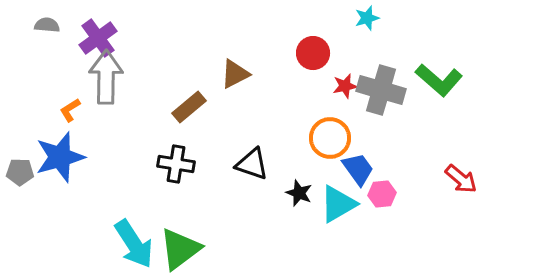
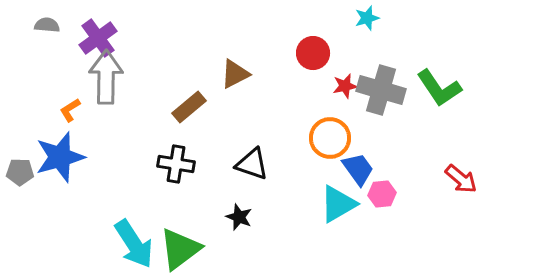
green L-shape: moved 8 px down; rotated 15 degrees clockwise
black star: moved 60 px left, 24 px down
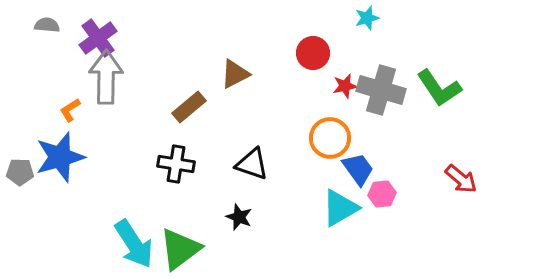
cyan triangle: moved 2 px right, 4 px down
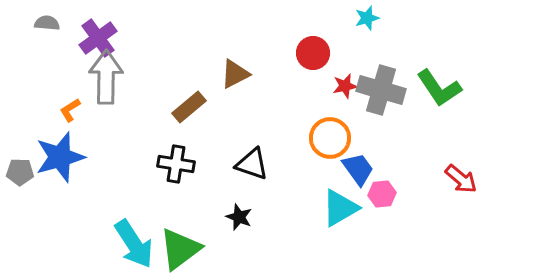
gray semicircle: moved 2 px up
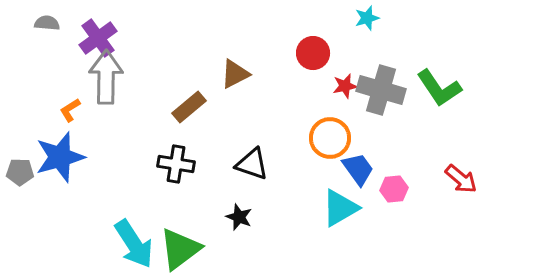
pink hexagon: moved 12 px right, 5 px up
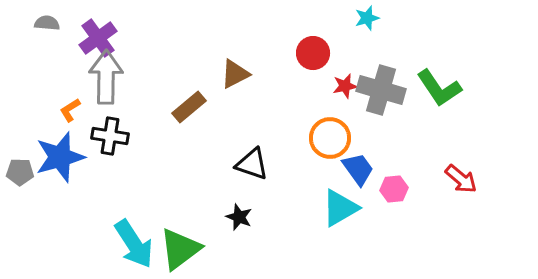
black cross: moved 66 px left, 28 px up
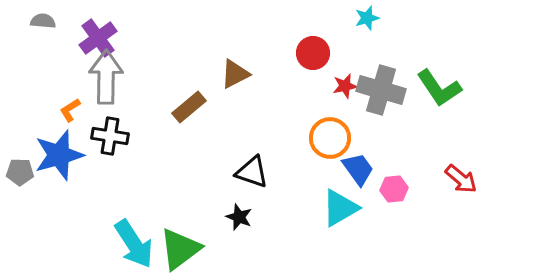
gray semicircle: moved 4 px left, 2 px up
blue star: moved 1 px left, 2 px up
black triangle: moved 8 px down
